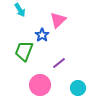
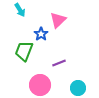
blue star: moved 1 px left, 1 px up
purple line: rotated 16 degrees clockwise
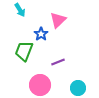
purple line: moved 1 px left, 1 px up
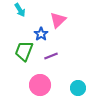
purple line: moved 7 px left, 6 px up
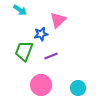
cyan arrow: rotated 24 degrees counterclockwise
blue star: rotated 24 degrees clockwise
pink circle: moved 1 px right
